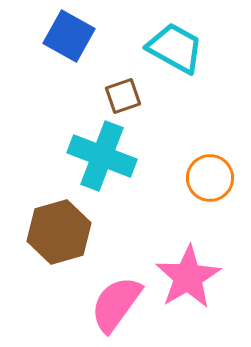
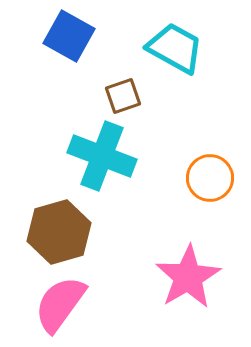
pink semicircle: moved 56 px left
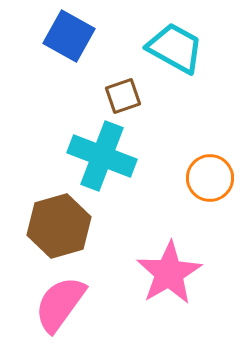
brown hexagon: moved 6 px up
pink star: moved 19 px left, 4 px up
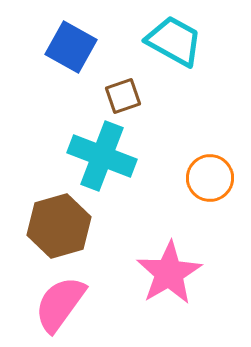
blue square: moved 2 px right, 11 px down
cyan trapezoid: moved 1 px left, 7 px up
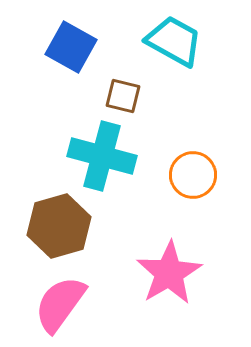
brown square: rotated 33 degrees clockwise
cyan cross: rotated 6 degrees counterclockwise
orange circle: moved 17 px left, 3 px up
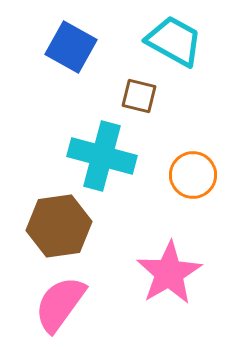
brown square: moved 16 px right
brown hexagon: rotated 8 degrees clockwise
